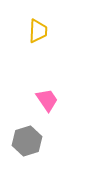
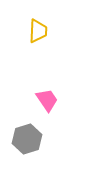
gray hexagon: moved 2 px up
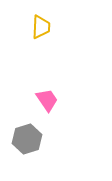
yellow trapezoid: moved 3 px right, 4 px up
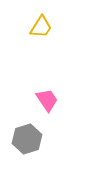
yellow trapezoid: rotated 30 degrees clockwise
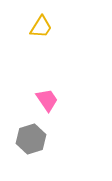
gray hexagon: moved 4 px right
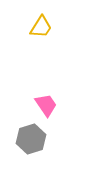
pink trapezoid: moved 1 px left, 5 px down
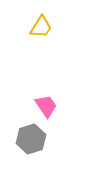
pink trapezoid: moved 1 px down
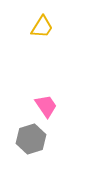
yellow trapezoid: moved 1 px right
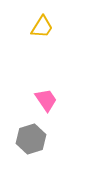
pink trapezoid: moved 6 px up
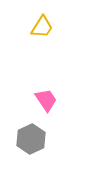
gray hexagon: rotated 8 degrees counterclockwise
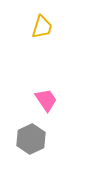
yellow trapezoid: rotated 15 degrees counterclockwise
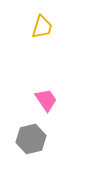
gray hexagon: rotated 12 degrees clockwise
